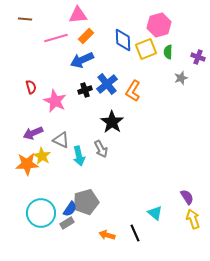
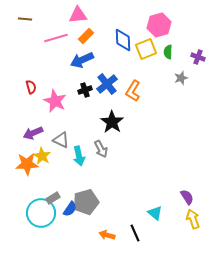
gray rectangle: moved 14 px left, 25 px up
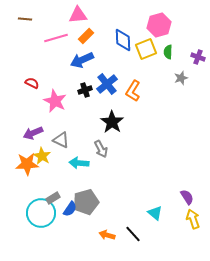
red semicircle: moved 1 px right, 4 px up; rotated 48 degrees counterclockwise
cyan arrow: moved 7 px down; rotated 108 degrees clockwise
black line: moved 2 px left, 1 px down; rotated 18 degrees counterclockwise
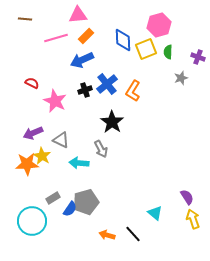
cyan circle: moved 9 px left, 8 px down
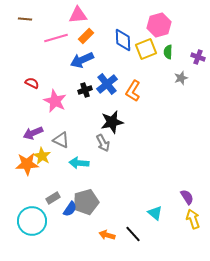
black star: rotated 25 degrees clockwise
gray arrow: moved 2 px right, 6 px up
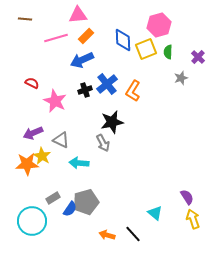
purple cross: rotated 24 degrees clockwise
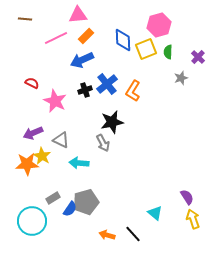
pink line: rotated 10 degrees counterclockwise
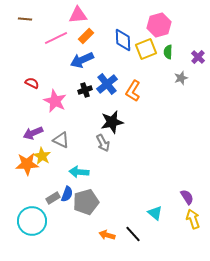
cyan arrow: moved 9 px down
blue semicircle: moved 3 px left, 15 px up; rotated 14 degrees counterclockwise
